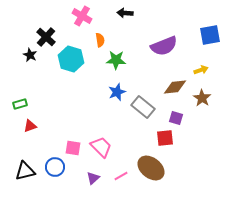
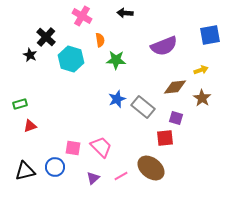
blue star: moved 7 px down
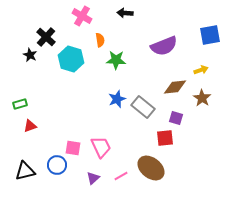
pink trapezoid: rotated 20 degrees clockwise
blue circle: moved 2 px right, 2 px up
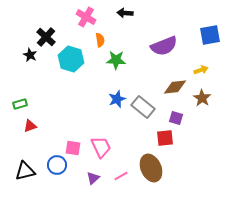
pink cross: moved 4 px right, 1 px down
brown ellipse: rotated 28 degrees clockwise
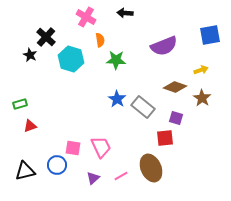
brown diamond: rotated 25 degrees clockwise
blue star: rotated 18 degrees counterclockwise
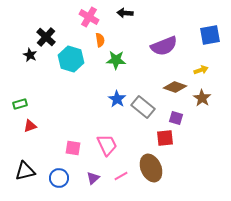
pink cross: moved 3 px right
pink trapezoid: moved 6 px right, 2 px up
blue circle: moved 2 px right, 13 px down
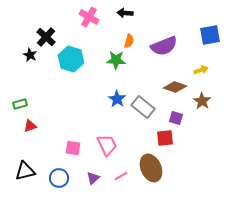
orange semicircle: moved 29 px right, 1 px down; rotated 24 degrees clockwise
brown star: moved 3 px down
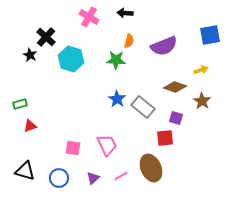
black triangle: rotated 30 degrees clockwise
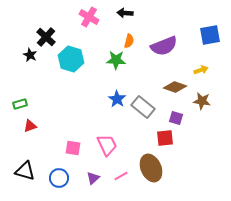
brown star: rotated 24 degrees counterclockwise
